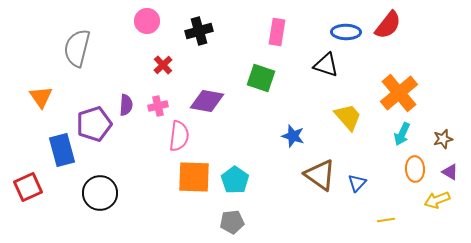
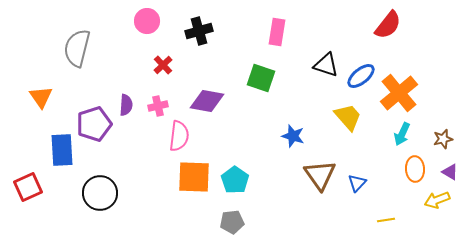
blue ellipse: moved 15 px right, 44 px down; rotated 40 degrees counterclockwise
blue rectangle: rotated 12 degrees clockwise
brown triangle: rotated 20 degrees clockwise
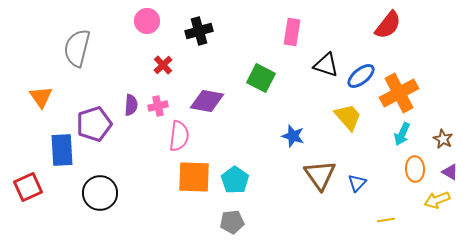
pink rectangle: moved 15 px right
green square: rotated 8 degrees clockwise
orange cross: rotated 12 degrees clockwise
purple semicircle: moved 5 px right
brown star: rotated 30 degrees counterclockwise
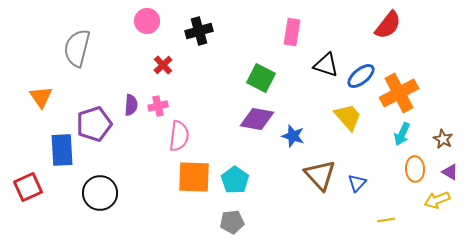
purple diamond: moved 50 px right, 18 px down
brown triangle: rotated 8 degrees counterclockwise
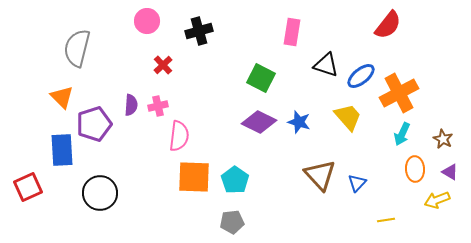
orange triangle: moved 21 px right; rotated 10 degrees counterclockwise
purple diamond: moved 2 px right, 3 px down; rotated 16 degrees clockwise
blue star: moved 6 px right, 14 px up
